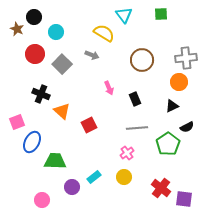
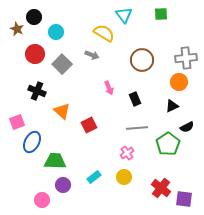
black cross: moved 4 px left, 3 px up
purple circle: moved 9 px left, 2 px up
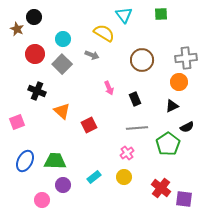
cyan circle: moved 7 px right, 7 px down
blue ellipse: moved 7 px left, 19 px down
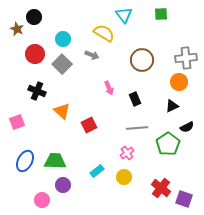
cyan rectangle: moved 3 px right, 6 px up
purple square: rotated 12 degrees clockwise
